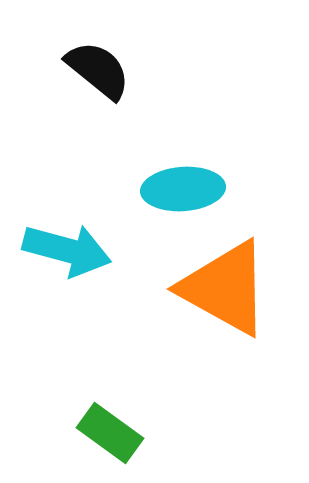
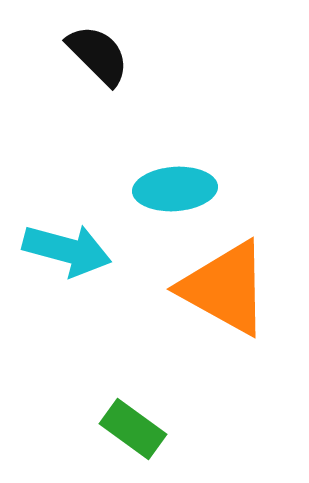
black semicircle: moved 15 px up; rotated 6 degrees clockwise
cyan ellipse: moved 8 px left
green rectangle: moved 23 px right, 4 px up
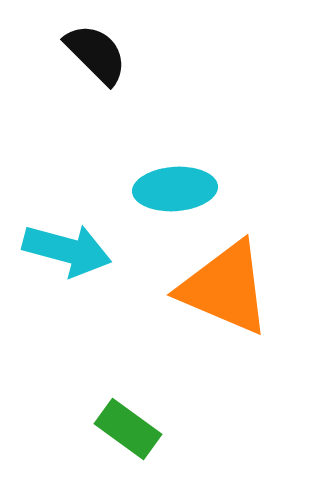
black semicircle: moved 2 px left, 1 px up
orange triangle: rotated 6 degrees counterclockwise
green rectangle: moved 5 px left
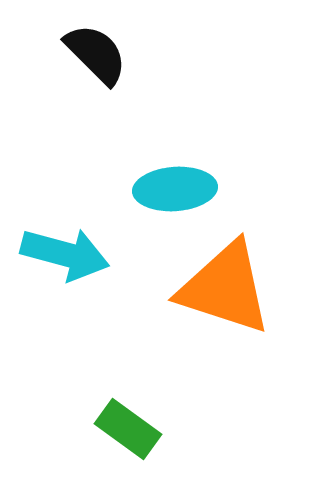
cyan arrow: moved 2 px left, 4 px down
orange triangle: rotated 5 degrees counterclockwise
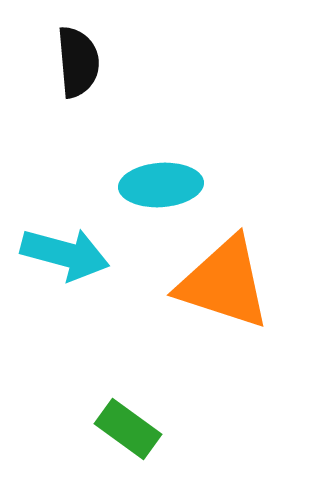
black semicircle: moved 18 px left, 8 px down; rotated 40 degrees clockwise
cyan ellipse: moved 14 px left, 4 px up
orange triangle: moved 1 px left, 5 px up
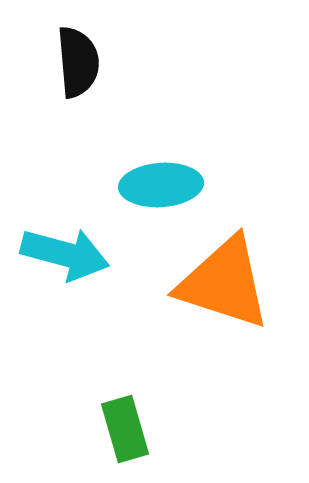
green rectangle: moved 3 px left; rotated 38 degrees clockwise
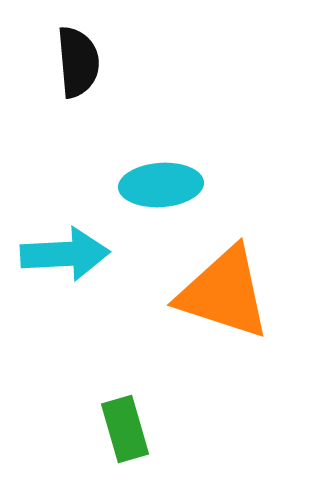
cyan arrow: rotated 18 degrees counterclockwise
orange triangle: moved 10 px down
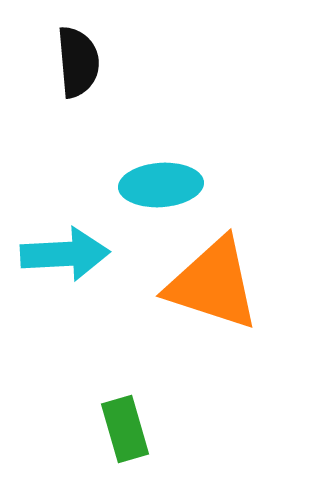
orange triangle: moved 11 px left, 9 px up
